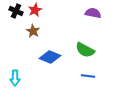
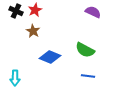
purple semicircle: moved 1 px up; rotated 14 degrees clockwise
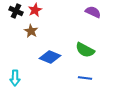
brown star: moved 2 px left
blue line: moved 3 px left, 2 px down
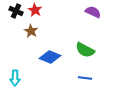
red star: rotated 16 degrees counterclockwise
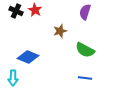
purple semicircle: moved 8 px left; rotated 98 degrees counterclockwise
brown star: moved 29 px right; rotated 24 degrees clockwise
blue diamond: moved 22 px left
cyan arrow: moved 2 px left
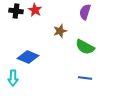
black cross: rotated 16 degrees counterclockwise
green semicircle: moved 3 px up
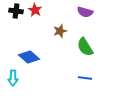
purple semicircle: rotated 91 degrees counterclockwise
green semicircle: rotated 30 degrees clockwise
blue diamond: moved 1 px right; rotated 20 degrees clockwise
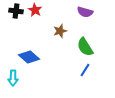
blue line: moved 8 px up; rotated 64 degrees counterclockwise
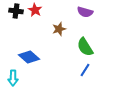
brown star: moved 1 px left, 2 px up
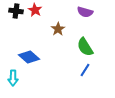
brown star: moved 1 px left; rotated 16 degrees counterclockwise
